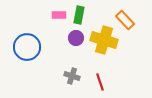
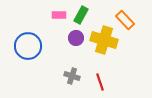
green rectangle: moved 2 px right; rotated 18 degrees clockwise
blue circle: moved 1 px right, 1 px up
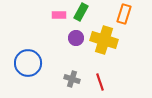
green rectangle: moved 3 px up
orange rectangle: moved 1 px left, 6 px up; rotated 60 degrees clockwise
blue circle: moved 17 px down
gray cross: moved 3 px down
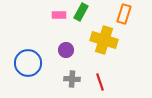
purple circle: moved 10 px left, 12 px down
gray cross: rotated 14 degrees counterclockwise
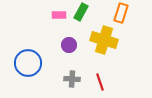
orange rectangle: moved 3 px left, 1 px up
purple circle: moved 3 px right, 5 px up
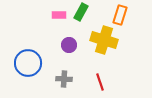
orange rectangle: moved 1 px left, 2 px down
gray cross: moved 8 px left
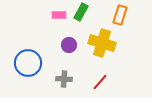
yellow cross: moved 2 px left, 3 px down
red line: rotated 60 degrees clockwise
